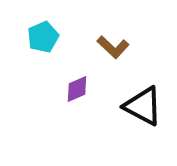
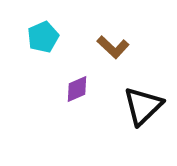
black triangle: rotated 48 degrees clockwise
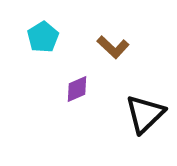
cyan pentagon: rotated 8 degrees counterclockwise
black triangle: moved 2 px right, 8 px down
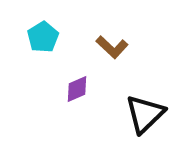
brown L-shape: moved 1 px left
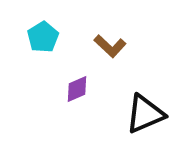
brown L-shape: moved 2 px left, 1 px up
black triangle: rotated 21 degrees clockwise
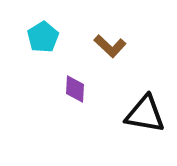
purple diamond: moved 2 px left; rotated 64 degrees counterclockwise
black triangle: rotated 33 degrees clockwise
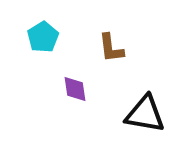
brown L-shape: moved 1 px right, 2 px down; rotated 40 degrees clockwise
purple diamond: rotated 12 degrees counterclockwise
